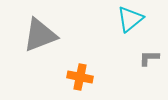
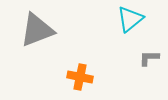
gray triangle: moved 3 px left, 5 px up
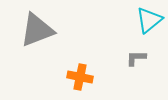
cyan triangle: moved 19 px right, 1 px down
gray L-shape: moved 13 px left
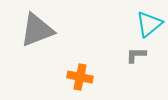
cyan triangle: moved 4 px down
gray L-shape: moved 3 px up
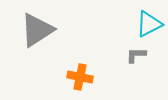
cyan triangle: rotated 12 degrees clockwise
gray triangle: rotated 12 degrees counterclockwise
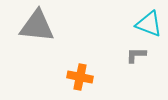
cyan triangle: rotated 48 degrees clockwise
gray triangle: moved 4 px up; rotated 39 degrees clockwise
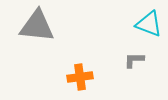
gray L-shape: moved 2 px left, 5 px down
orange cross: rotated 20 degrees counterclockwise
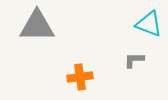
gray triangle: rotated 6 degrees counterclockwise
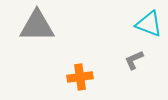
gray L-shape: rotated 25 degrees counterclockwise
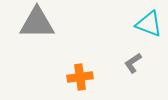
gray triangle: moved 3 px up
gray L-shape: moved 1 px left, 3 px down; rotated 10 degrees counterclockwise
